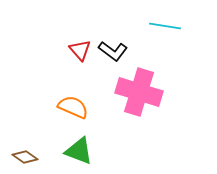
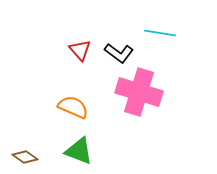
cyan line: moved 5 px left, 7 px down
black L-shape: moved 6 px right, 2 px down
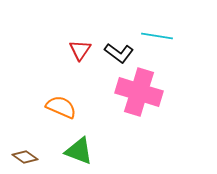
cyan line: moved 3 px left, 3 px down
red triangle: rotated 15 degrees clockwise
orange semicircle: moved 12 px left
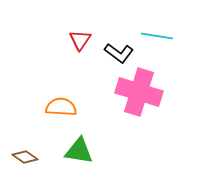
red triangle: moved 10 px up
orange semicircle: rotated 20 degrees counterclockwise
green triangle: rotated 12 degrees counterclockwise
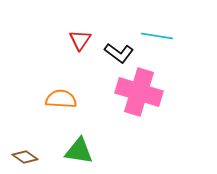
orange semicircle: moved 8 px up
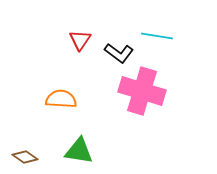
pink cross: moved 3 px right, 1 px up
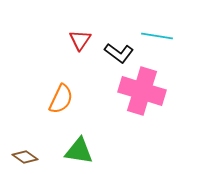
orange semicircle: rotated 112 degrees clockwise
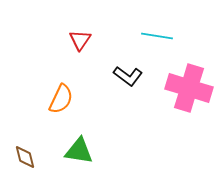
black L-shape: moved 9 px right, 23 px down
pink cross: moved 47 px right, 3 px up
brown diamond: rotated 40 degrees clockwise
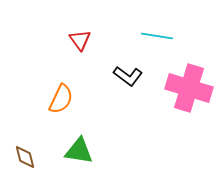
red triangle: rotated 10 degrees counterclockwise
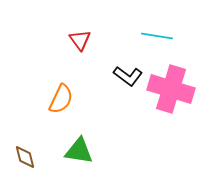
pink cross: moved 18 px left, 1 px down
